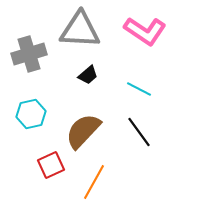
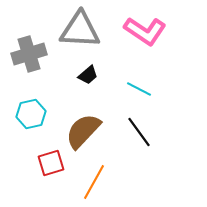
red square: moved 2 px up; rotated 8 degrees clockwise
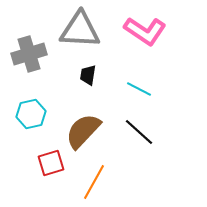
black trapezoid: rotated 140 degrees clockwise
black line: rotated 12 degrees counterclockwise
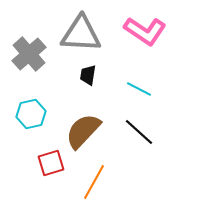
gray triangle: moved 1 px right, 4 px down
gray cross: rotated 24 degrees counterclockwise
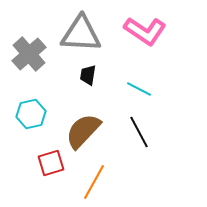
black line: rotated 20 degrees clockwise
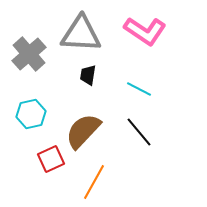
black line: rotated 12 degrees counterclockwise
red square: moved 4 px up; rotated 8 degrees counterclockwise
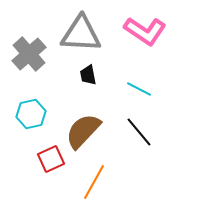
black trapezoid: rotated 20 degrees counterclockwise
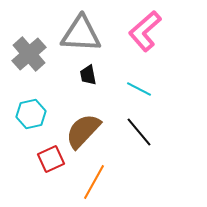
pink L-shape: rotated 105 degrees clockwise
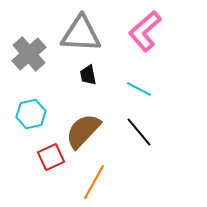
red square: moved 2 px up
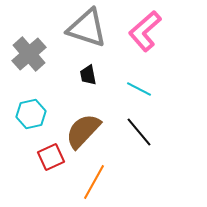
gray triangle: moved 6 px right, 6 px up; rotated 15 degrees clockwise
